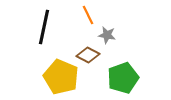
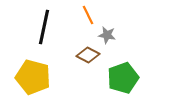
yellow pentagon: moved 28 px left; rotated 8 degrees counterclockwise
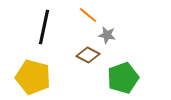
orange line: rotated 24 degrees counterclockwise
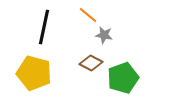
gray star: moved 3 px left
brown diamond: moved 3 px right, 8 px down
yellow pentagon: moved 1 px right, 4 px up
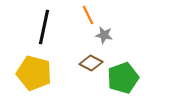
orange line: rotated 24 degrees clockwise
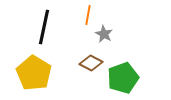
orange line: rotated 36 degrees clockwise
gray star: moved 1 px up; rotated 18 degrees clockwise
yellow pentagon: rotated 16 degrees clockwise
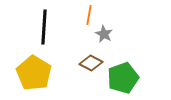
orange line: moved 1 px right
black line: rotated 8 degrees counterclockwise
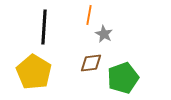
brown diamond: rotated 35 degrees counterclockwise
yellow pentagon: moved 1 px up
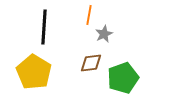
gray star: rotated 18 degrees clockwise
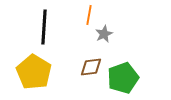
brown diamond: moved 4 px down
